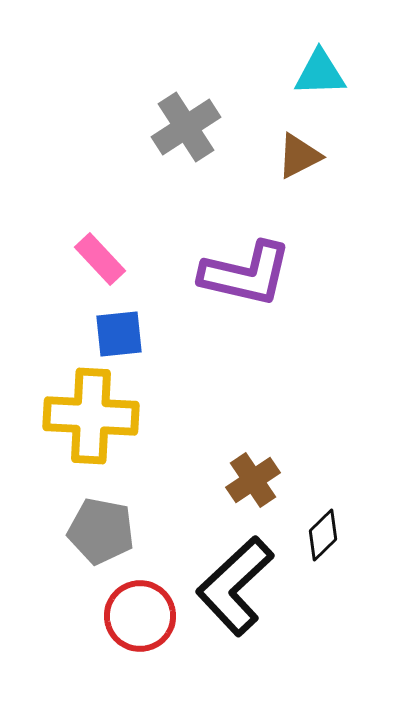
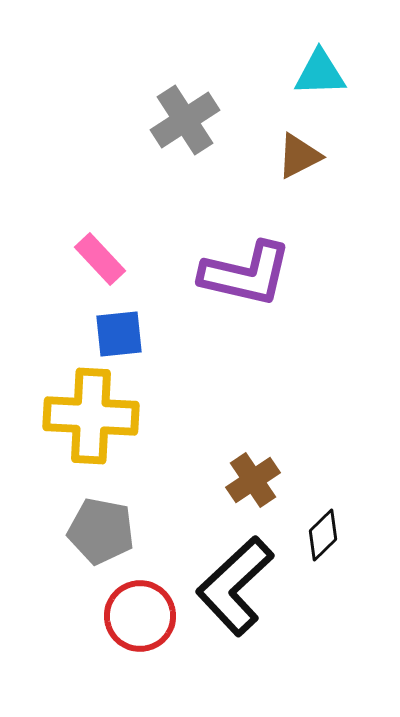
gray cross: moved 1 px left, 7 px up
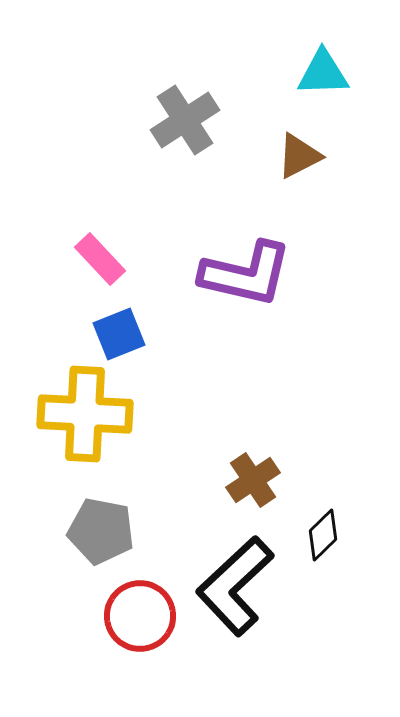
cyan triangle: moved 3 px right
blue square: rotated 16 degrees counterclockwise
yellow cross: moved 6 px left, 2 px up
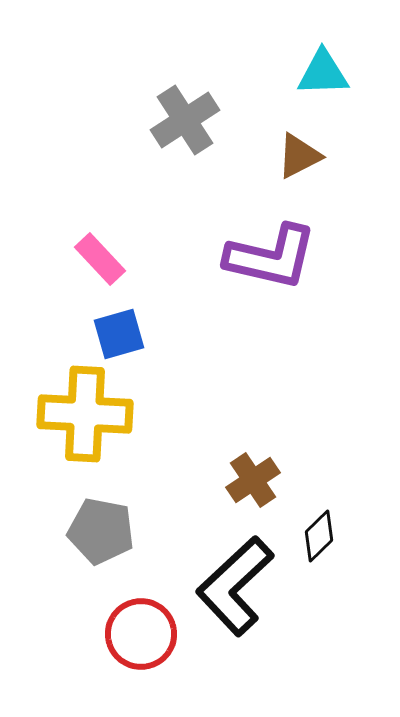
purple L-shape: moved 25 px right, 17 px up
blue square: rotated 6 degrees clockwise
black diamond: moved 4 px left, 1 px down
red circle: moved 1 px right, 18 px down
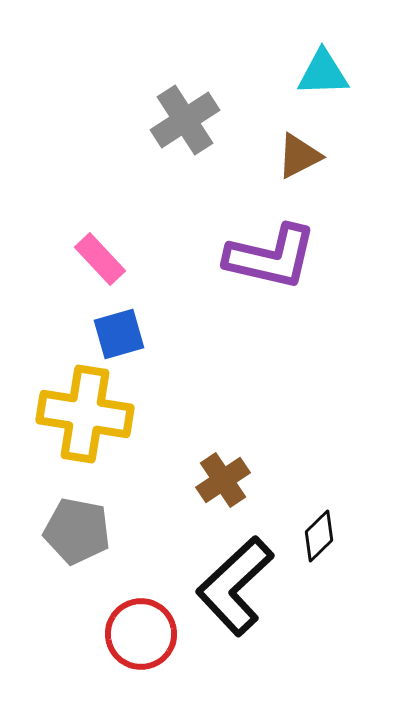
yellow cross: rotated 6 degrees clockwise
brown cross: moved 30 px left
gray pentagon: moved 24 px left
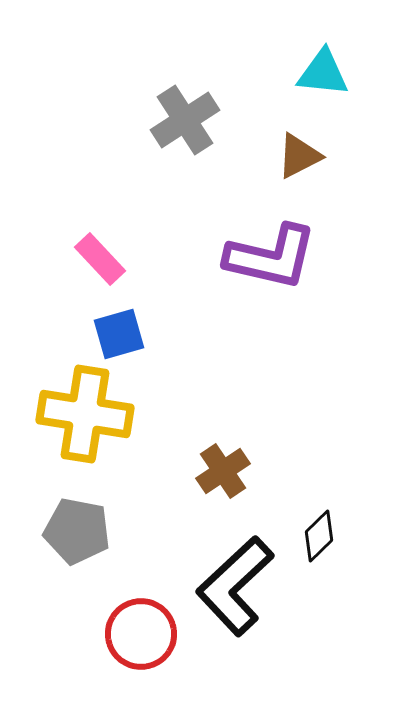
cyan triangle: rotated 8 degrees clockwise
brown cross: moved 9 px up
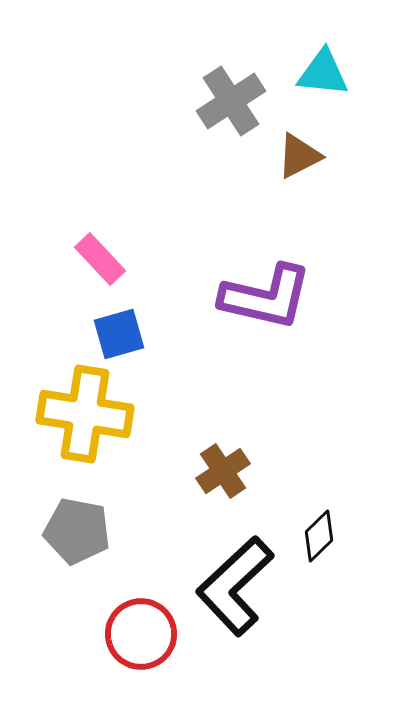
gray cross: moved 46 px right, 19 px up
purple L-shape: moved 5 px left, 40 px down
